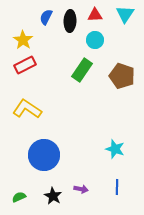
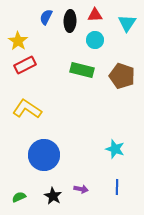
cyan triangle: moved 2 px right, 9 px down
yellow star: moved 5 px left, 1 px down
green rectangle: rotated 70 degrees clockwise
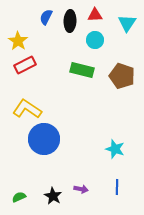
blue circle: moved 16 px up
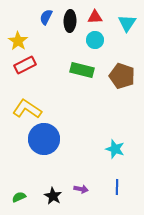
red triangle: moved 2 px down
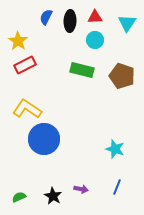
blue line: rotated 21 degrees clockwise
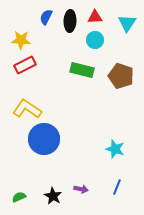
yellow star: moved 3 px right, 1 px up; rotated 30 degrees counterclockwise
brown pentagon: moved 1 px left
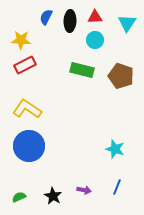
blue circle: moved 15 px left, 7 px down
purple arrow: moved 3 px right, 1 px down
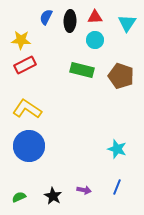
cyan star: moved 2 px right
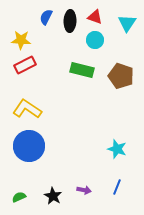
red triangle: rotated 21 degrees clockwise
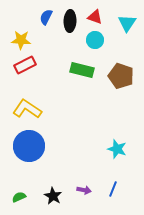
blue line: moved 4 px left, 2 px down
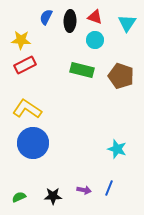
blue circle: moved 4 px right, 3 px up
blue line: moved 4 px left, 1 px up
black star: rotated 30 degrees counterclockwise
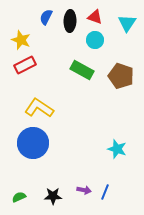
yellow star: rotated 18 degrees clockwise
green rectangle: rotated 15 degrees clockwise
yellow L-shape: moved 12 px right, 1 px up
blue line: moved 4 px left, 4 px down
